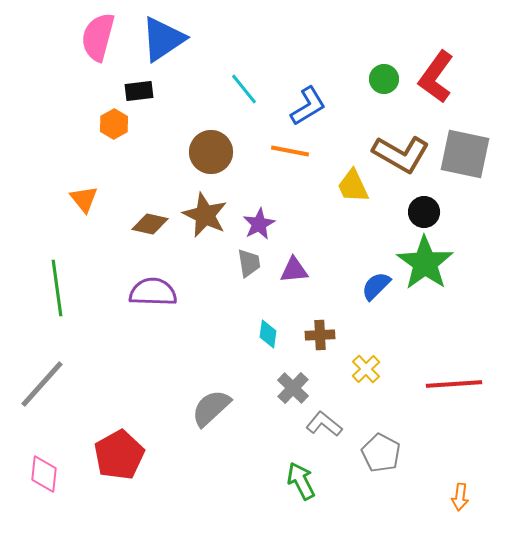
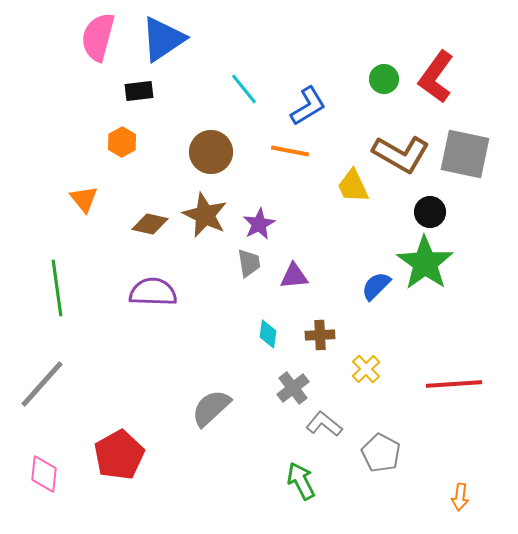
orange hexagon: moved 8 px right, 18 px down
black circle: moved 6 px right
purple triangle: moved 6 px down
gray cross: rotated 8 degrees clockwise
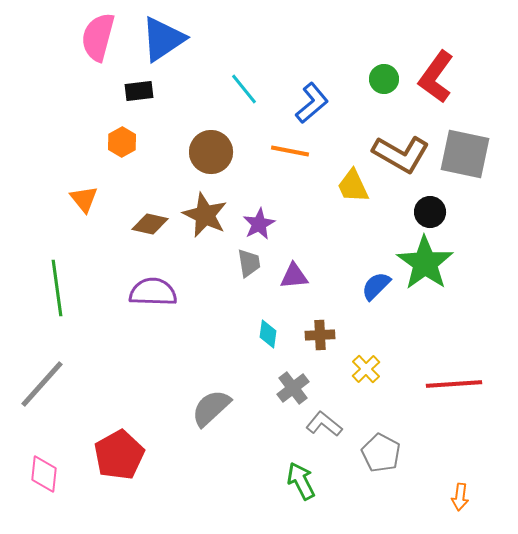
blue L-shape: moved 4 px right, 3 px up; rotated 9 degrees counterclockwise
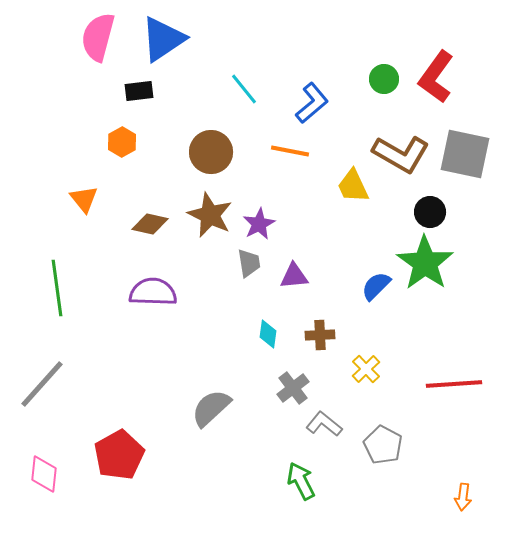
brown star: moved 5 px right
gray pentagon: moved 2 px right, 8 px up
orange arrow: moved 3 px right
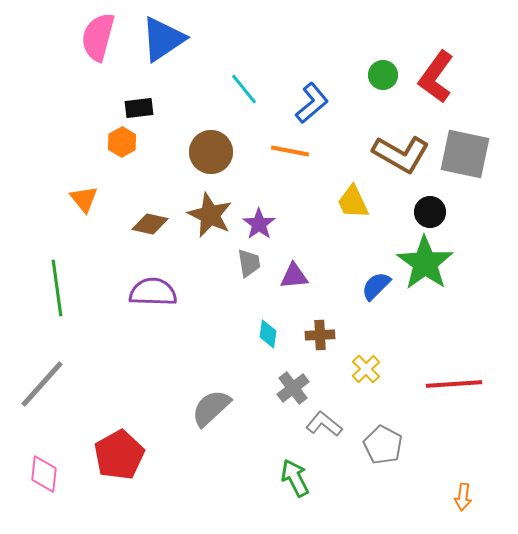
green circle: moved 1 px left, 4 px up
black rectangle: moved 17 px down
yellow trapezoid: moved 16 px down
purple star: rotated 8 degrees counterclockwise
green arrow: moved 6 px left, 3 px up
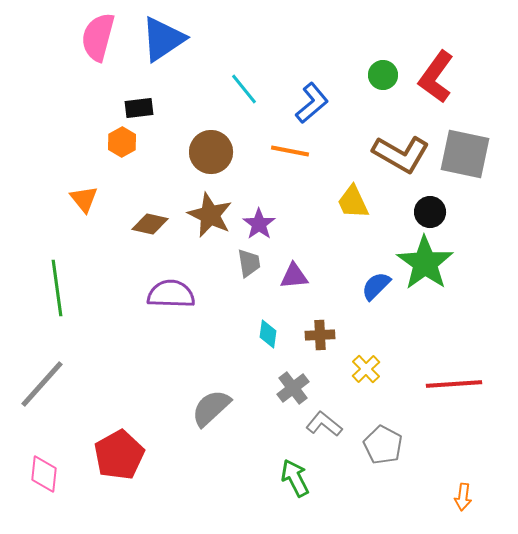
purple semicircle: moved 18 px right, 2 px down
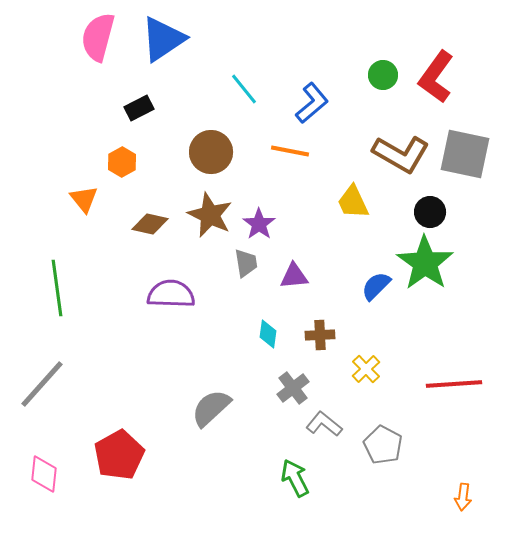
black rectangle: rotated 20 degrees counterclockwise
orange hexagon: moved 20 px down
gray trapezoid: moved 3 px left
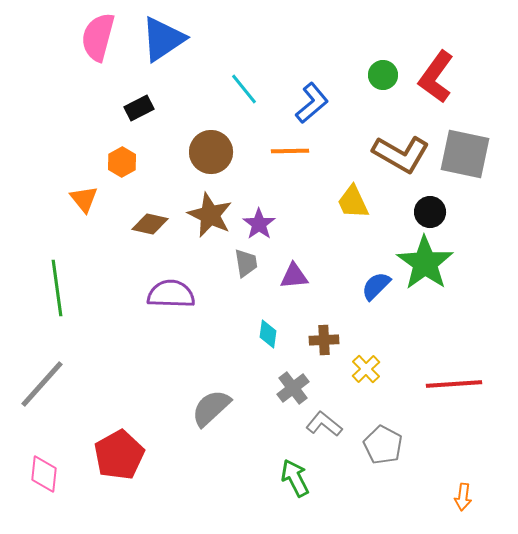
orange line: rotated 12 degrees counterclockwise
brown cross: moved 4 px right, 5 px down
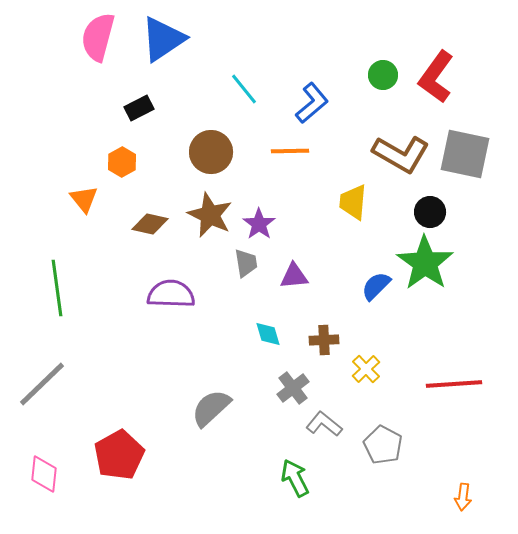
yellow trapezoid: rotated 30 degrees clockwise
cyan diamond: rotated 24 degrees counterclockwise
gray line: rotated 4 degrees clockwise
